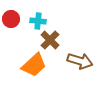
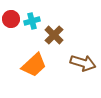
cyan cross: moved 6 px left; rotated 21 degrees counterclockwise
brown cross: moved 4 px right, 5 px up
brown arrow: moved 3 px right, 2 px down
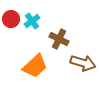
cyan cross: rotated 21 degrees counterclockwise
brown cross: moved 5 px right, 4 px down; rotated 18 degrees counterclockwise
orange trapezoid: moved 1 px right, 1 px down
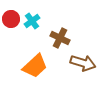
brown cross: moved 1 px right, 1 px up
